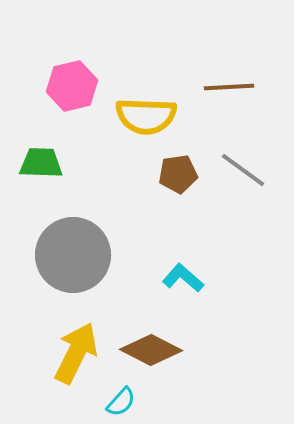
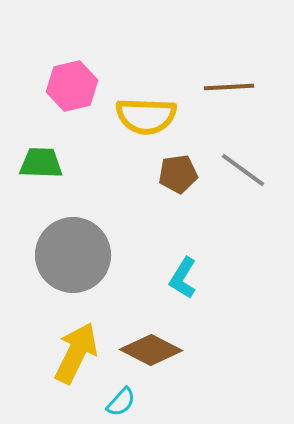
cyan L-shape: rotated 99 degrees counterclockwise
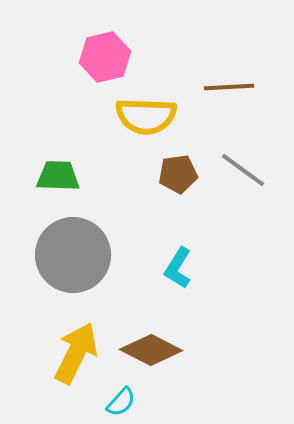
pink hexagon: moved 33 px right, 29 px up
green trapezoid: moved 17 px right, 13 px down
cyan L-shape: moved 5 px left, 10 px up
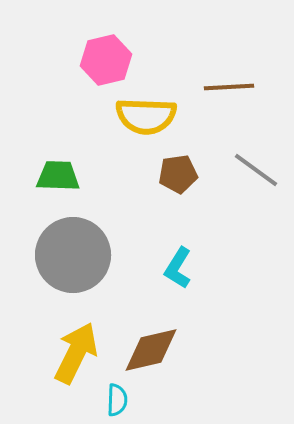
pink hexagon: moved 1 px right, 3 px down
gray line: moved 13 px right
brown diamond: rotated 40 degrees counterclockwise
cyan semicircle: moved 4 px left, 2 px up; rotated 40 degrees counterclockwise
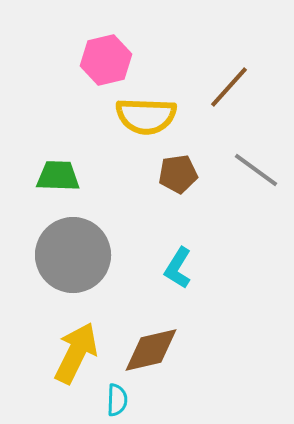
brown line: rotated 45 degrees counterclockwise
